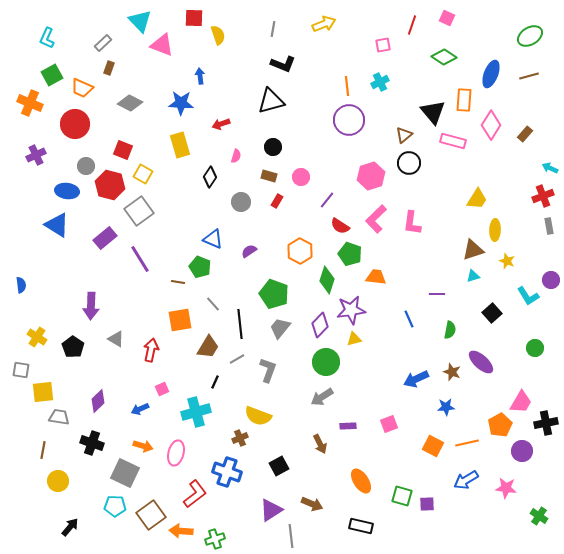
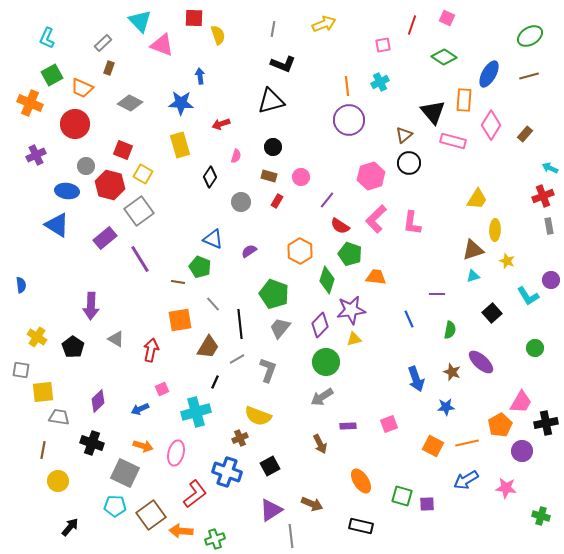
blue ellipse at (491, 74): moved 2 px left; rotated 8 degrees clockwise
blue arrow at (416, 379): rotated 85 degrees counterclockwise
black square at (279, 466): moved 9 px left
green cross at (539, 516): moved 2 px right; rotated 18 degrees counterclockwise
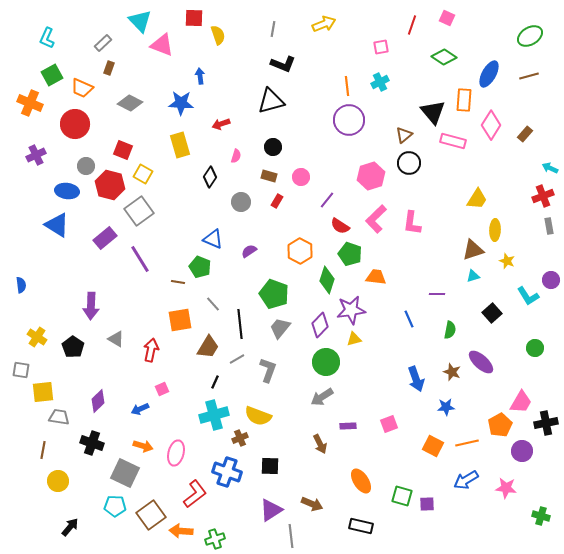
pink square at (383, 45): moved 2 px left, 2 px down
cyan cross at (196, 412): moved 18 px right, 3 px down
black square at (270, 466): rotated 30 degrees clockwise
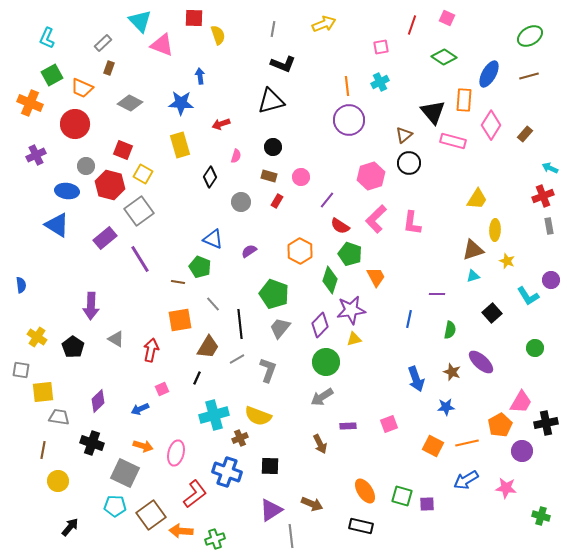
orange trapezoid at (376, 277): rotated 55 degrees clockwise
green diamond at (327, 280): moved 3 px right
blue line at (409, 319): rotated 36 degrees clockwise
black line at (215, 382): moved 18 px left, 4 px up
orange ellipse at (361, 481): moved 4 px right, 10 px down
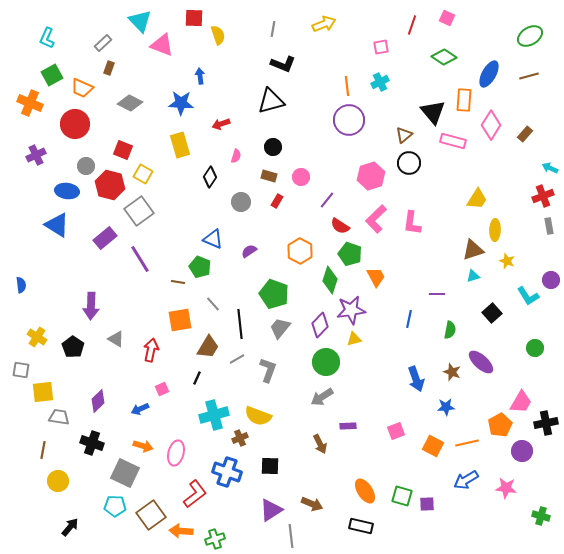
pink square at (389, 424): moved 7 px right, 7 px down
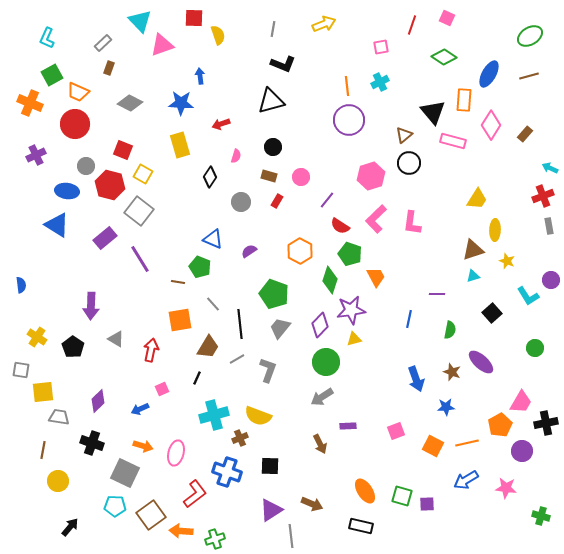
pink triangle at (162, 45): rotated 40 degrees counterclockwise
orange trapezoid at (82, 88): moved 4 px left, 4 px down
gray square at (139, 211): rotated 16 degrees counterclockwise
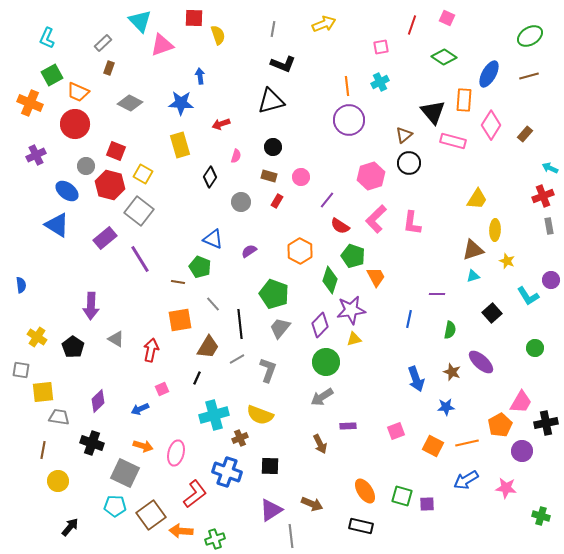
red square at (123, 150): moved 7 px left, 1 px down
blue ellipse at (67, 191): rotated 30 degrees clockwise
green pentagon at (350, 254): moved 3 px right, 2 px down
yellow semicircle at (258, 416): moved 2 px right, 1 px up
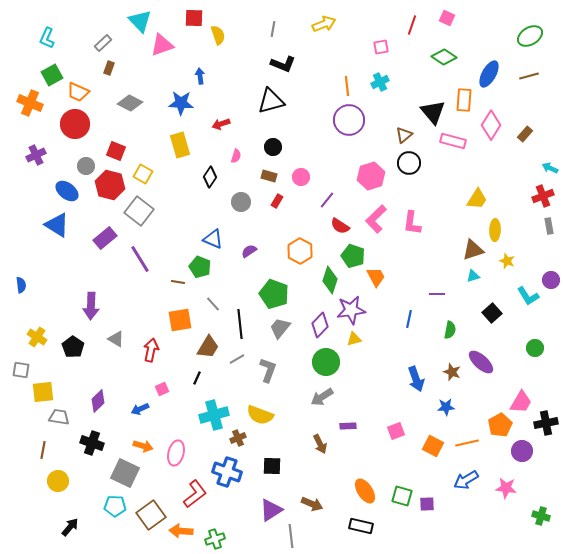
brown cross at (240, 438): moved 2 px left
black square at (270, 466): moved 2 px right
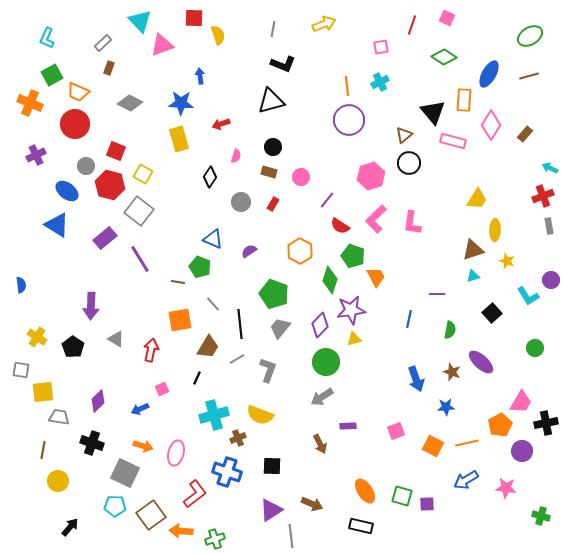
yellow rectangle at (180, 145): moved 1 px left, 6 px up
brown rectangle at (269, 176): moved 4 px up
red rectangle at (277, 201): moved 4 px left, 3 px down
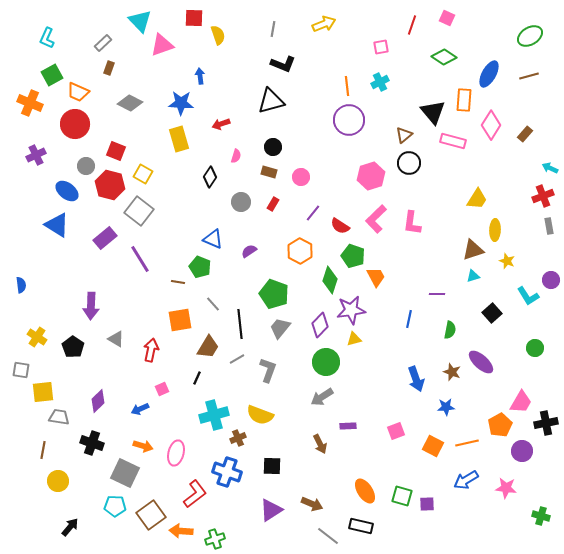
purple line at (327, 200): moved 14 px left, 13 px down
gray line at (291, 536): moved 37 px right; rotated 45 degrees counterclockwise
